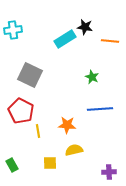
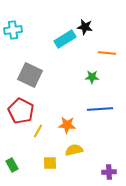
orange line: moved 3 px left, 12 px down
green star: rotated 24 degrees counterclockwise
yellow line: rotated 40 degrees clockwise
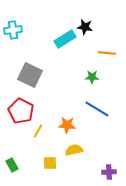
blue line: moved 3 px left; rotated 35 degrees clockwise
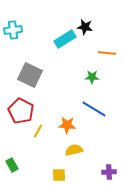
blue line: moved 3 px left
yellow square: moved 9 px right, 12 px down
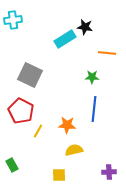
cyan cross: moved 10 px up
blue line: rotated 65 degrees clockwise
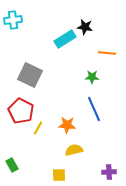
blue line: rotated 30 degrees counterclockwise
yellow line: moved 3 px up
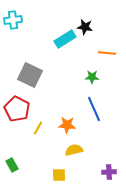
red pentagon: moved 4 px left, 2 px up
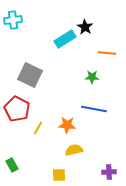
black star: rotated 21 degrees clockwise
blue line: rotated 55 degrees counterclockwise
